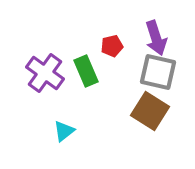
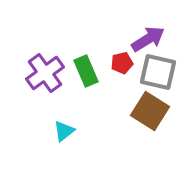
purple arrow: moved 8 px left, 1 px down; rotated 104 degrees counterclockwise
red pentagon: moved 10 px right, 17 px down
purple cross: rotated 18 degrees clockwise
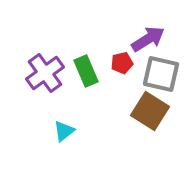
gray square: moved 3 px right, 2 px down
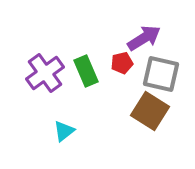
purple arrow: moved 4 px left, 1 px up
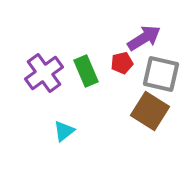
purple cross: moved 1 px left
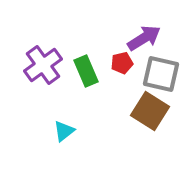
purple cross: moved 1 px left, 8 px up
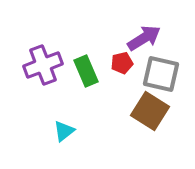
purple cross: rotated 15 degrees clockwise
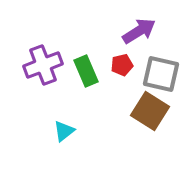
purple arrow: moved 5 px left, 7 px up
red pentagon: moved 2 px down
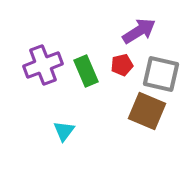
brown square: moved 3 px left; rotated 9 degrees counterclockwise
cyan triangle: rotated 15 degrees counterclockwise
